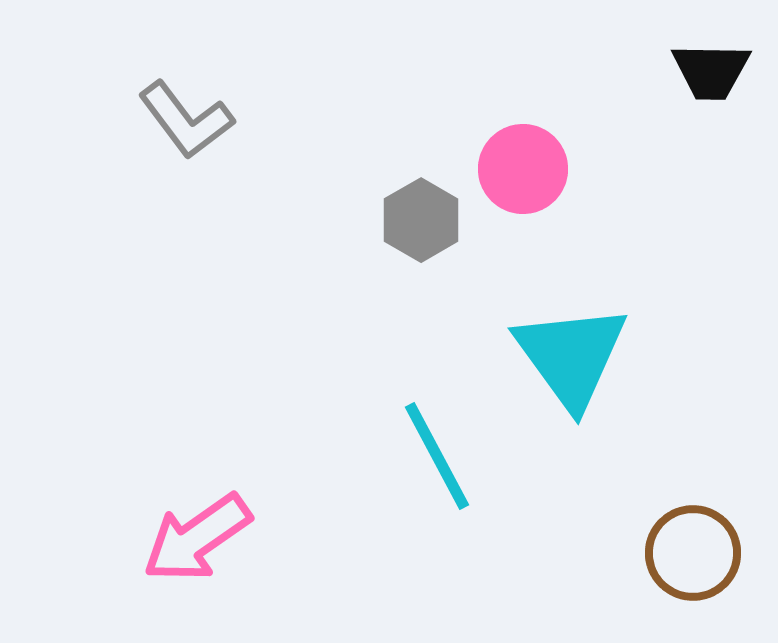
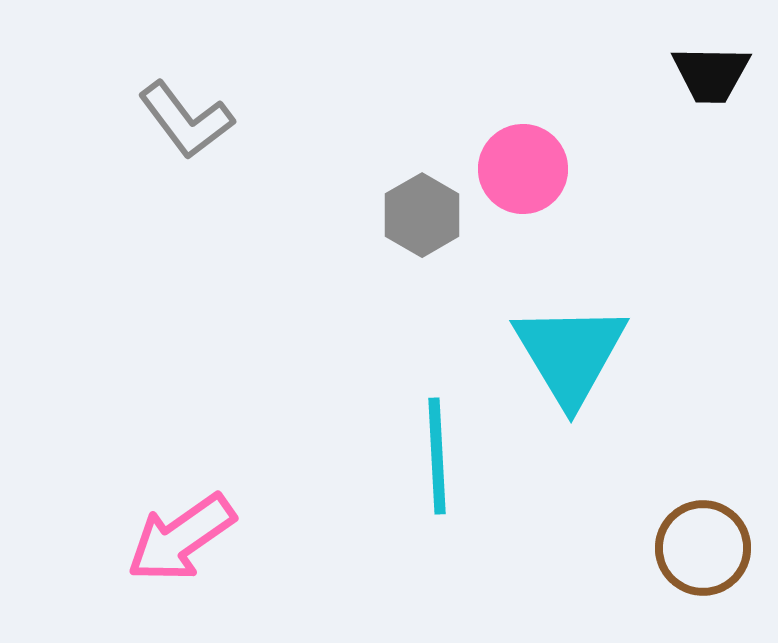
black trapezoid: moved 3 px down
gray hexagon: moved 1 px right, 5 px up
cyan triangle: moved 1 px left, 2 px up; rotated 5 degrees clockwise
cyan line: rotated 25 degrees clockwise
pink arrow: moved 16 px left
brown circle: moved 10 px right, 5 px up
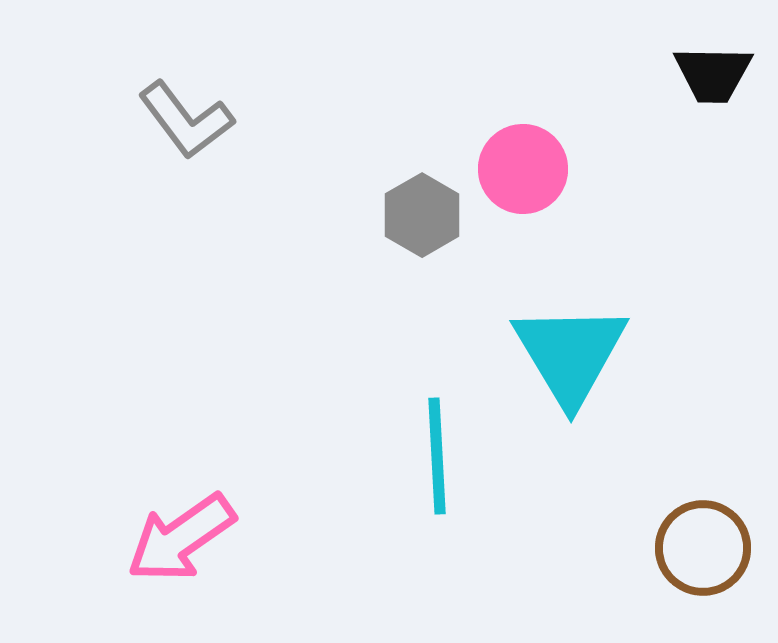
black trapezoid: moved 2 px right
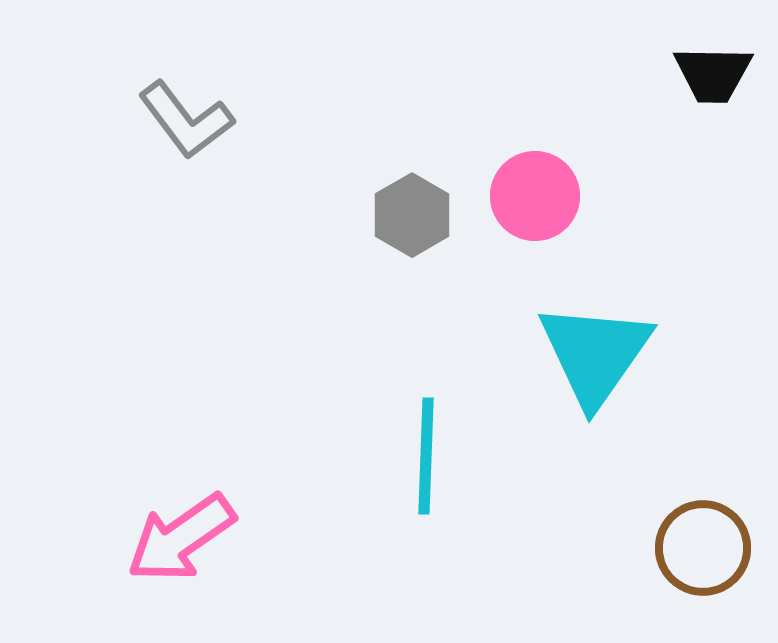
pink circle: moved 12 px right, 27 px down
gray hexagon: moved 10 px left
cyan triangle: moved 25 px right; rotated 6 degrees clockwise
cyan line: moved 11 px left; rotated 5 degrees clockwise
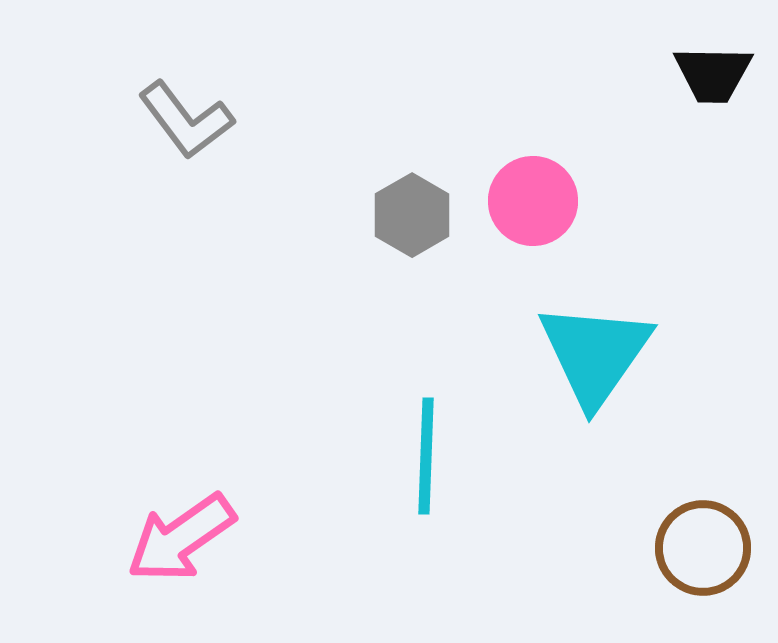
pink circle: moved 2 px left, 5 px down
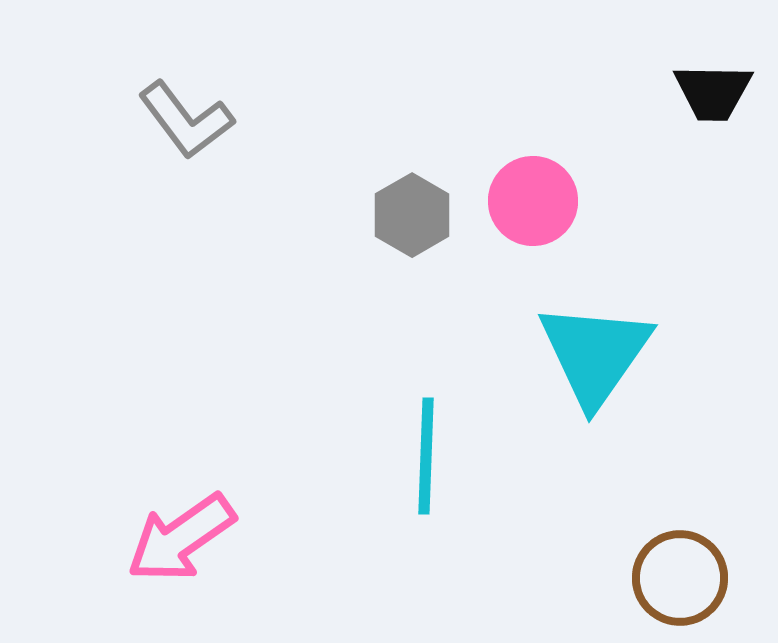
black trapezoid: moved 18 px down
brown circle: moved 23 px left, 30 px down
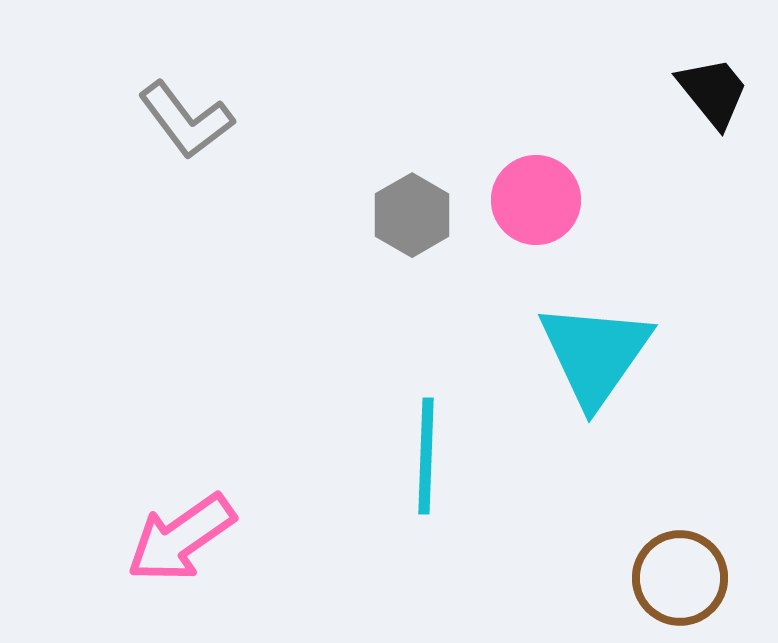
black trapezoid: rotated 130 degrees counterclockwise
pink circle: moved 3 px right, 1 px up
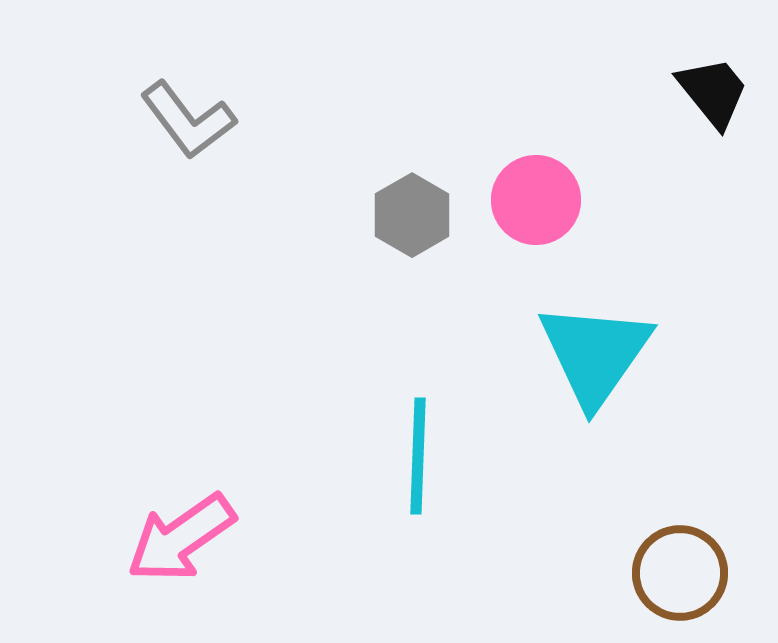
gray L-shape: moved 2 px right
cyan line: moved 8 px left
brown circle: moved 5 px up
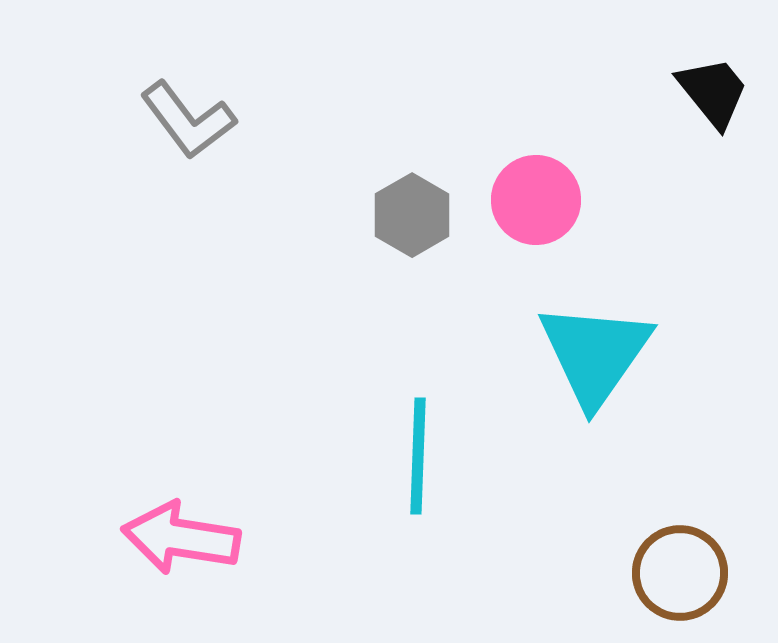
pink arrow: rotated 44 degrees clockwise
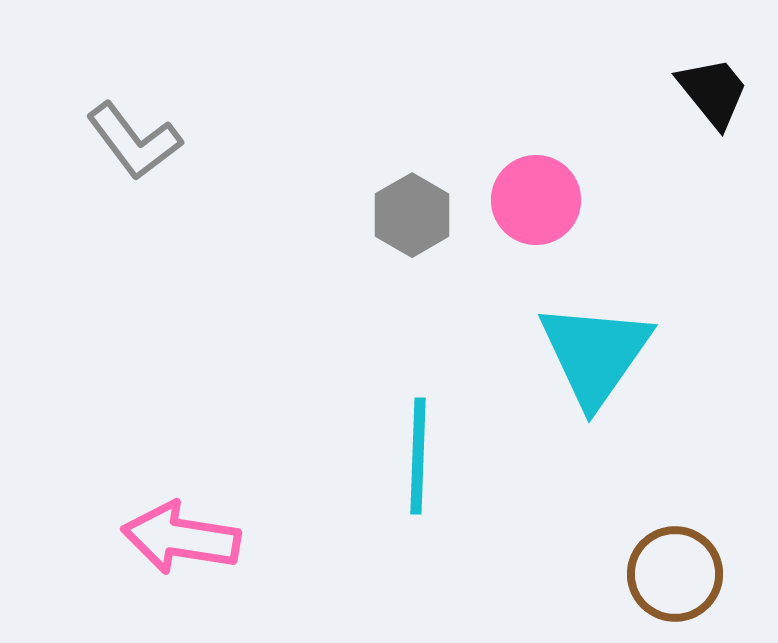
gray L-shape: moved 54 px left, 21 px down
brown circle: moved 5 px left, 1 px down
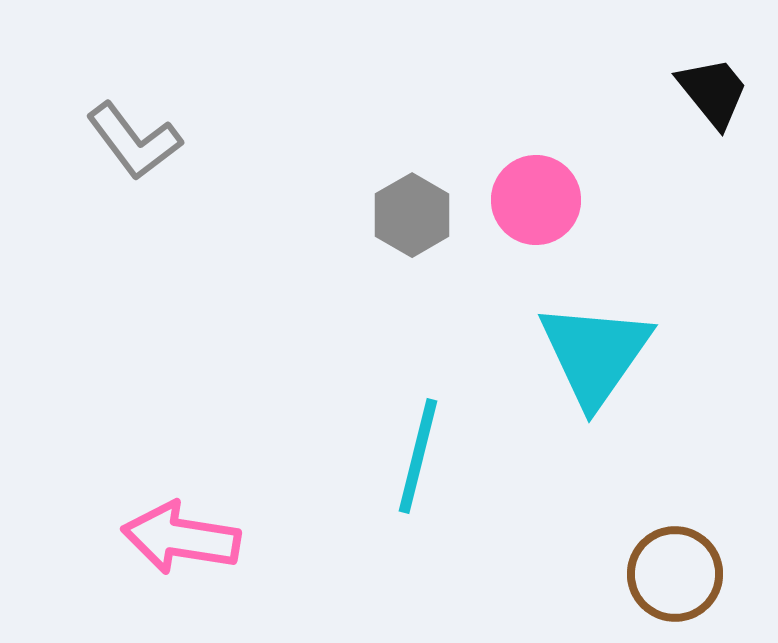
cyan line: rotated 12 degrees clockwise
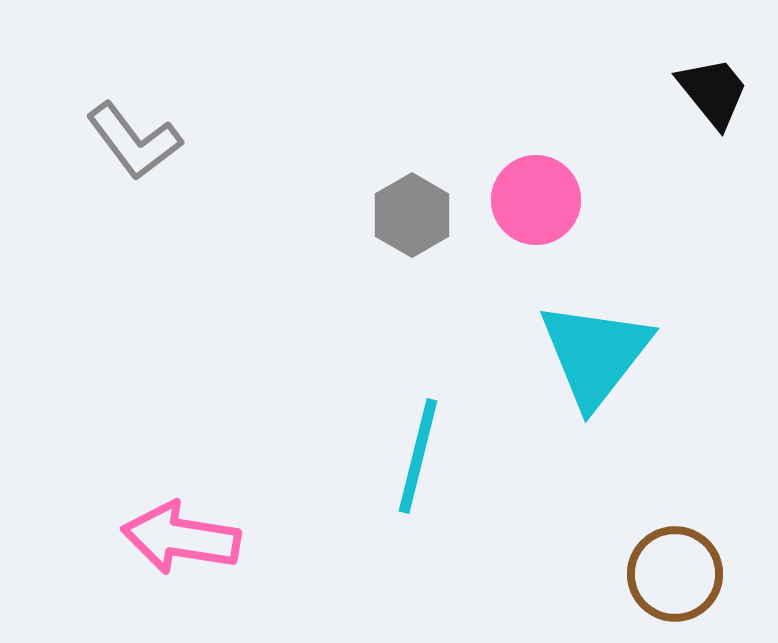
cyan triangle: rotated 3 degrees clockwise
